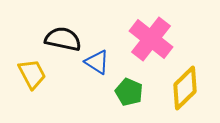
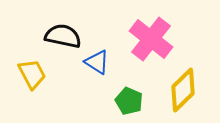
black semicircle: moved 3 px up
yellow diamond: moved 2 px left, 2 px down
green pentagon: moved 9 px down
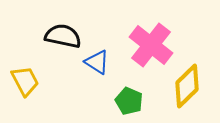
pink cross: moved 6 px down
yellow trapezoid: moved 7 px left, 7 px down
yellow diamond: moved 4 px right, 4 px up
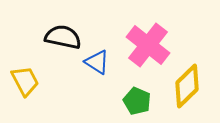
black semicircle: moved 1 px down
pink cross: moved 3 px left
green pentagon: moved 8 px right
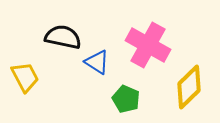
pink cross: rotated 9 degrees counterclockwise
yellow trapezoid: moved 4 px up
yellow diamond: moved 2 px right, 1 px down
green pentagon: moved 11 px left, 2 px up
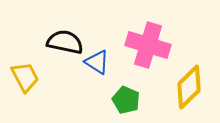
black semicircle: moved 2 px right, 5 px down
pink cross: rotated 12 degrees counterclockwise
green pentagon: moved 1 px down
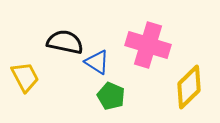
green pentagon: moved 15 px left, 4 px up
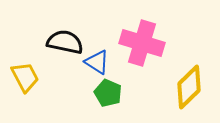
pink cross: moved 6 px left, 2 px up
green pentagon: moved 3 px left, 3 px up
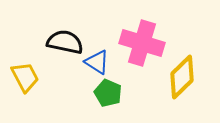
yellow diamond: moved 7 px left, 10 px up
